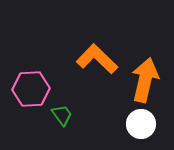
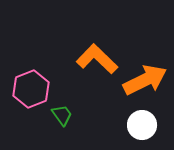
orange arrow: rotated 51 degrees clockwise
pink hexagon: rotated 18 degrees counterclockwise
white circle: moved 1 px right, 1 px down
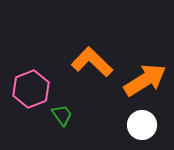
orange L-shape: moved 5 px left, 3 px down
orange arrow: rotated 6 degrees counterclockwise
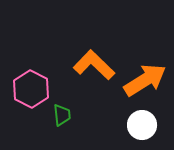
orange L-shape: moved 2 px right, 3 px down
pink hexagon: rotated 12 degrees counterclockwise
green trapezoid: rotated 30 degrees clockwise
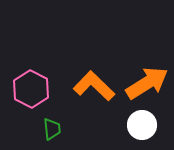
orange L-shape: moved 21 px down
orange arrow: moved 2 px right, 3 px down
green trapezoid: moved 10 px left, 14 px down
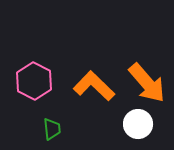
orange arrow: rotated 81 degrees clockwise
pink hexagon: moved 3 px right, 8 px up
white circle: moved 4 px left, 1 px up
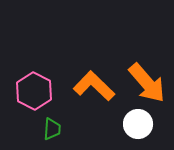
pink hexagon: moved 10 px down
green trapezoid: rotated 10 degrees clockwise
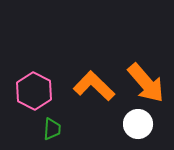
orange arrow: moved 1 px left
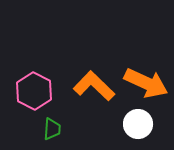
orange arrow: rotated 24 degrees counterclockwise
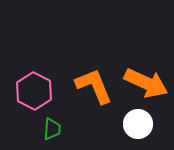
orange L-shape: rotated 24 degrees clockwise
